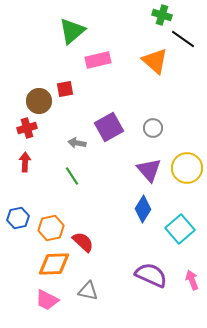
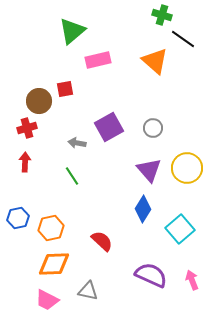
red semicircle: moved 19 px right, 1 px up
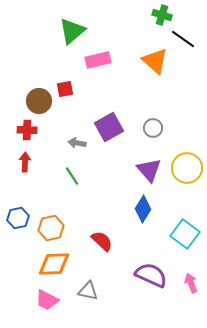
red cross: moved 2 px down; rotated 18 degrees clockwise
cyan square: moved 5 px right, 5 px down; rotated 12 degrees counterclockwise
pink arrow: moved 1 px left, 3 px down
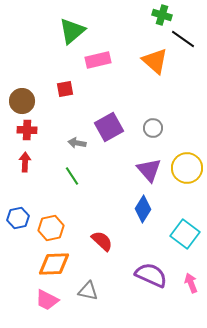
brown circle: moved 17 px left
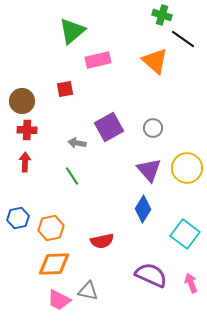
red semicircle: rotated 125 degrees clockwise
pink trapezoid: moved 12 px right
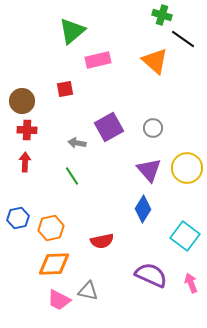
cyan square: moved 2 px down
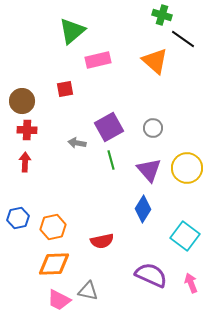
green line: moved 39 px right, 16 px up; rotated 18 degrees clockwise
orange hexagon: moved 2 px right, 1 px up
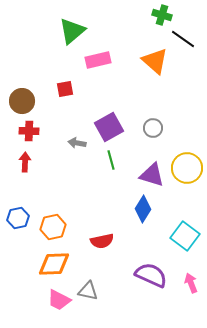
red cross: moved 2 px right, 1 px down
purple triangle: moved 3 px right, 5 px down; rotated 32 degrees counterclockwise
